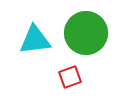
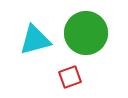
cyan triangle: rotated 8 degrees counterclockwise
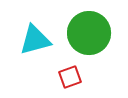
green circle: moved 3 px right
